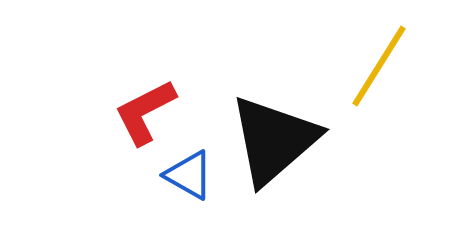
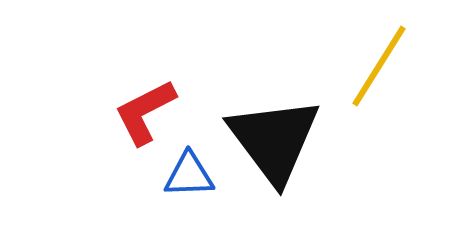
black triangle: rotated 26 degrees counterclockwise
blue triangle: rotated 32 degrees counterclockwise
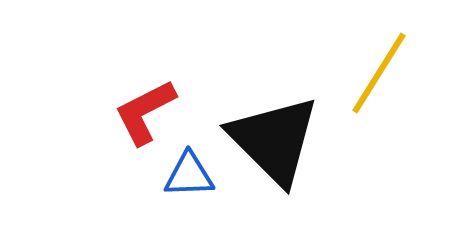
yellow line: moved 7 px down
black triangle: rotated 8 degrees counterclockwise
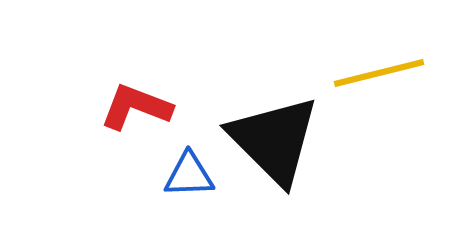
yellow line: rotated 44 degrees clockwise
red L-shape: moved 9 px left, 5 px up; rotated 48 degrees clockwise
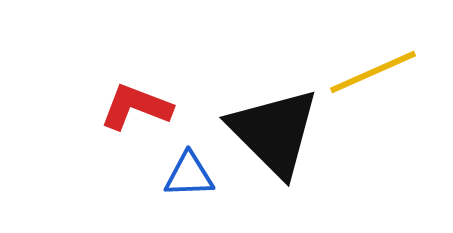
yellow line: moved 6 px left, 1 px up; rotated 10 degrees counterclockwise
black triangle: moved 8 px up
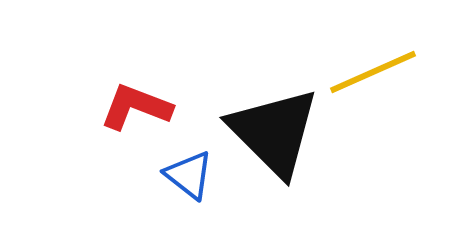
blue triangle: rotated 40 degrees clockwise
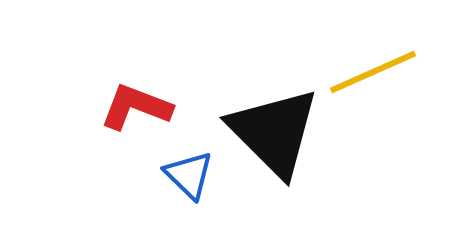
blue triangle: rotated 6 degrees clockwise
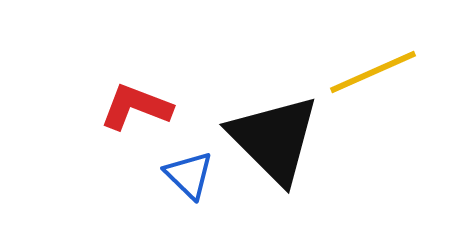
black triangle: moved 7 px down
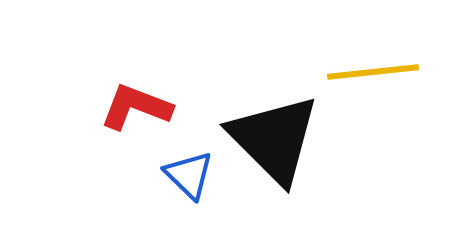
yellow line: rotated 18 degrees clockwise
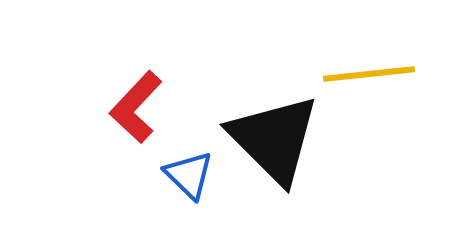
yellow line: moved 4 px left, 2 px down
red L-shape: rotated 68 degrees counterclockwise
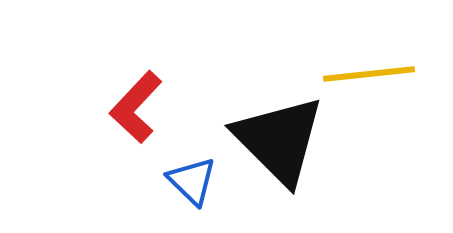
black triangle: moved 5 px right, 1 px down
blue triangle: moved 3 px right, 6 px down
